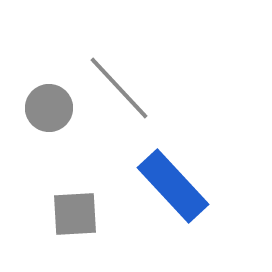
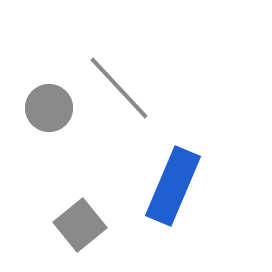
blue rectangle: rotated 66 degrees clockwise
gray square: moved 5 px right, 11 px down; rotated 36 degrees counterclockwise
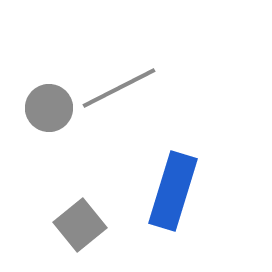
gray line: rotated 74 degrees counterclockwise
blue rectangle: moved 5 px down; rotated 6 degrees counterclockwise
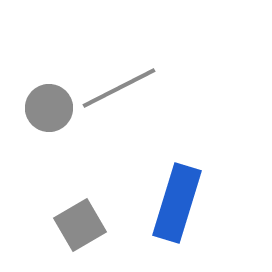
blue rectangle: moved 4 px right, 12 px down
gray square: rotated 9 degrees clockwise
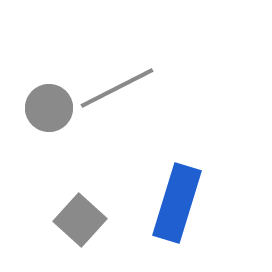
gray line: moved 2 px left
gray square: moved 5 px up; rotated 18 degrees counterclockwise
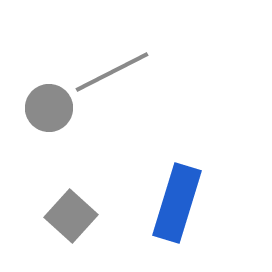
gray line: moved 5 px left, 16 px up
gray square: moved 9 px left, 4 px up
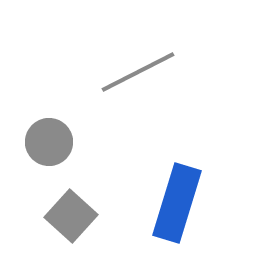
gray line: moved 26 px right
gray circle: moved 34 px down
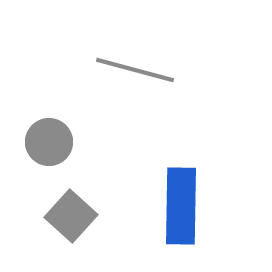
gray line: moved 3 px left, 2 px up; rotated 42 degrees clockwise
blue rectangle: moved 4 px right, 3 px down; rotated 16 degrees counterclockwise
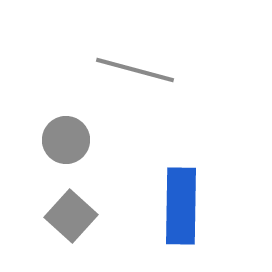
gray circle: moved 17 px right, 2 px up
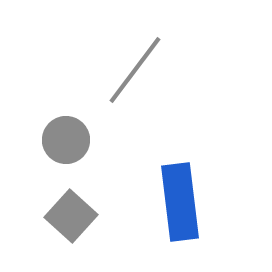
gray line: rotated 68 degrees counterclockwise
blue rectangle: moved 1 px left, 4 px up; rotated 8 degrees counterclockwise
